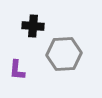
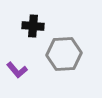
purple L-shape: rotated 45 degrees counterclockwise
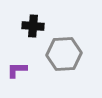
purple L-shape: rotated 130 degrees clockwise
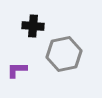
gray hexagon: rotated 8 degrees counterclockwise
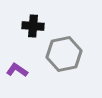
purple L-shape: rotated 35 degrees clockwise
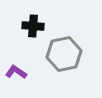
purple L-shape: moved 1 px left, 2 px down
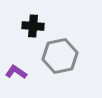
gray hexagon: moved 4 px left, 2 px down
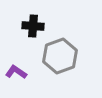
gray hexagon: rotated 8 degrees counterclockwise
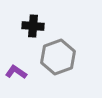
gray hexagon: moved 2 px left, 1 px down
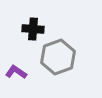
black cross: moved 3 px down
